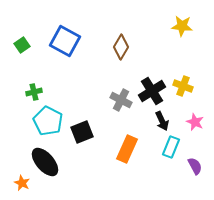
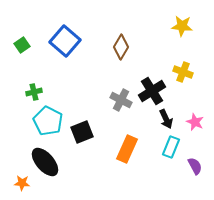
blue square: rotated 12 degrees clockwise
yellow cross: moved 14 px up
black arrow: moved 4 px right, 2 px up
orange star: rotated 21 degrees counterclockwise
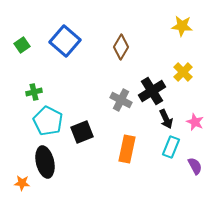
yellow cross: rotated 24 degrees clockwise
orange rectangle: rotated 12 degrees counterclockwise
black ellipse: rotated 28 degrees clockwise
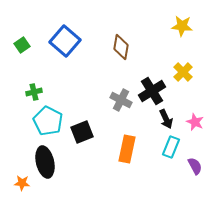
brown diamond: rotated 20 degrees counterclockwise
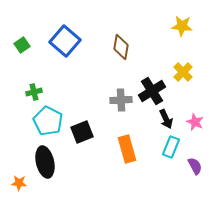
gray cross: rotated 30 degrees counterclockwise
orange rectangle: rotated 28 degrees counterclockwise
orange star: moved 3 px left
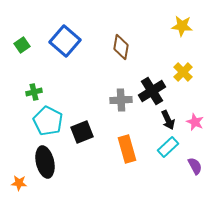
black arrow: moved 2 px right, 1 px down
cyan rectangle: moved 3 px left; rotated 25 degrees clockwise
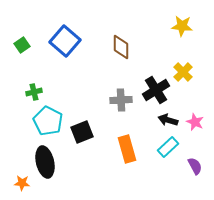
brown diamond: rotated 10 degrees counterclockwise
black cross: moved 4 px right, 1 px up
black arrow: rotated 132 degrees clockwise
orange star: moved 3 px right
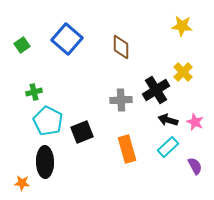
blue square: moved 2 px right, 2 px up
black ellipse: rotated 12 degrees clockwise
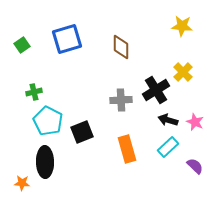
blue square: rotated 32 degrees clockwise
purple semicircle: rotated 18 degrees counterclockwise
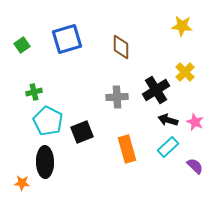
yellow cross: moved 2 px right
gray cross: moved 4 px left, 3 px up
